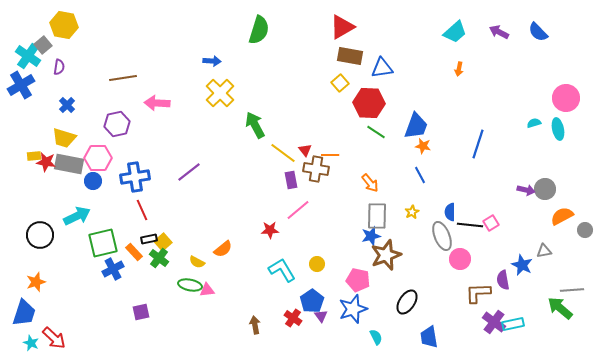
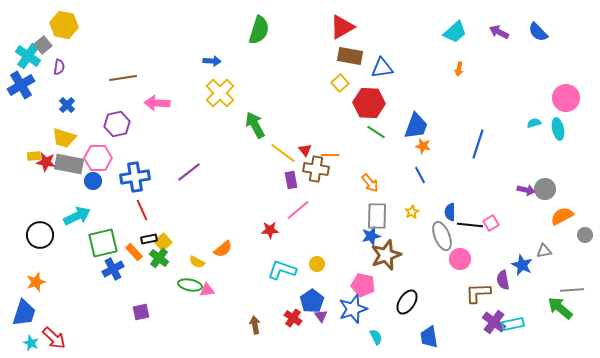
gray circle at (585, 230): moved 5 px down
cyan L-shape at (282, 270): rotated 40 degrees counterclockwise
pink pentagon at (358, 280): moved 5 px right, 5 px down
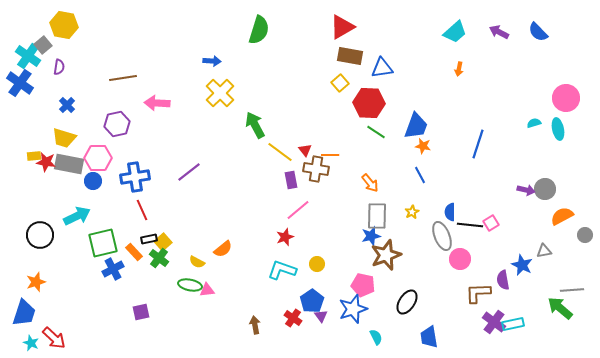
blue cross at (21, 85): moved 1 px left, 2 px up; rotated 24 degrees counterclockwise
yellow line at (283, 153): moved 3 px left, 1 px up
red star at (270, 230): moved 15 px right, 7 px down; rotated 18 degrees counterclockwise
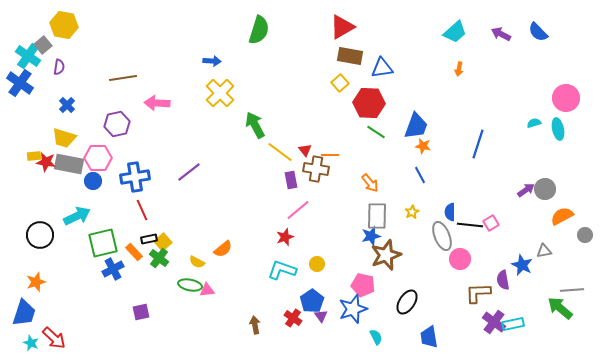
purple arrow at (499, 32): moved 2 px right, 2 px down
purple arrow at (526, 190): rotated 48 degrees counterclockwise
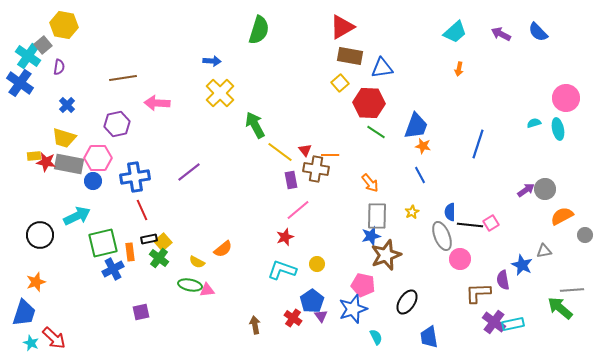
orange rectangle at (134, 252): moved 4 px left; rotated 36 degrees clockwise
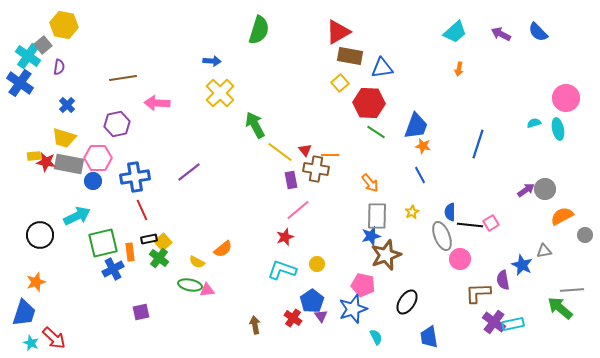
red triangle at (342, 27): moved 4 px left, 5 px down
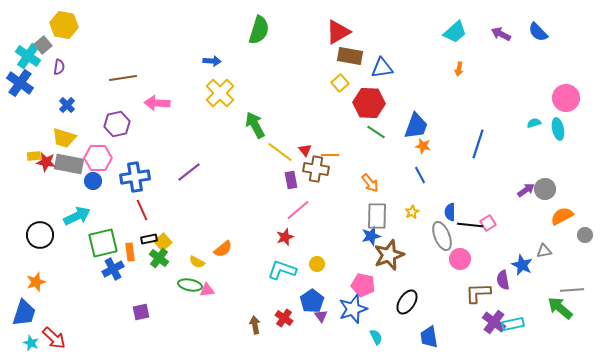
pink square at (491, 223): moved 3 px left
brown star at (386, 255): moved 3 px right
red cross at (293, 318): moved 9 px left
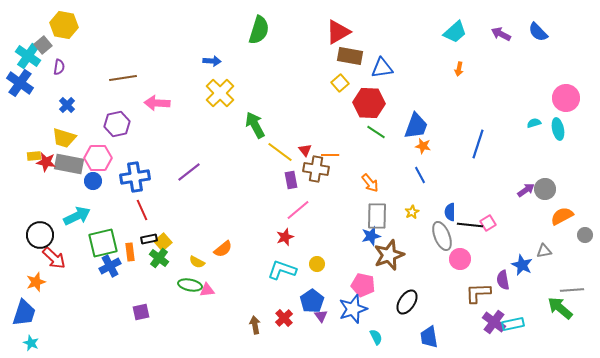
blue cross at (113, 269): moved 3 px left, 3 px up
red cross at (284, 318): rotated 12 degrees clockwise
red arrow at (54, 338): moved 80 px up
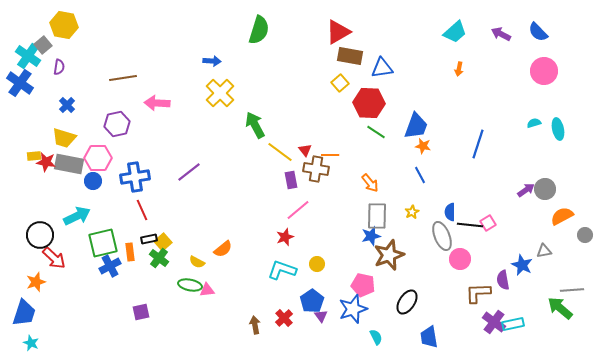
pink circle at (566, 98): moved 22 px left, 27 px up
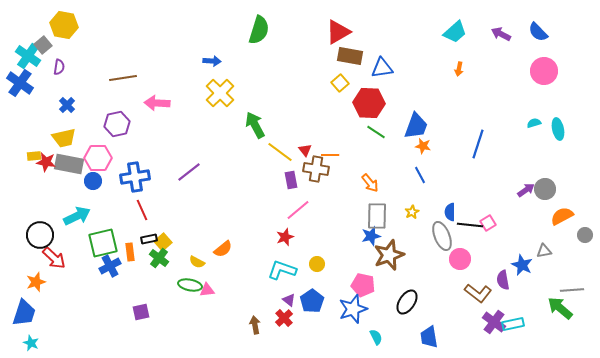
yellow trapezoid at (64, 138): rotated 30 degrees counterclockwise
brown L-shape at (478, 293): rotated 140 degrees counterclockwise
purple triangle at (321, 316): moved 32 px left, 16 px up; rotated 16 degrees counterclockwise
